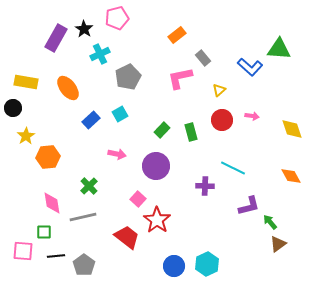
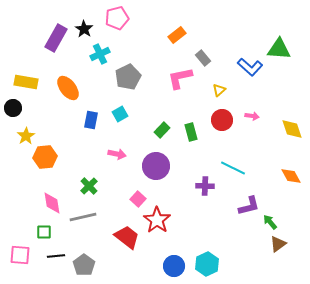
blue rectangle at (91, 120): rotated 36 degrees counterclockwise
orange hexagon at (48, 157): moved 3 px left
pink square at (23, 251): moved 3 px left, 4 px down
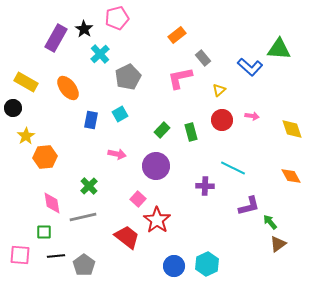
cyan cross at (100, 54): rotated 18 degrees counterclockwise
yellow rectangle at (26, 82): rotated 20 degrees clockwise
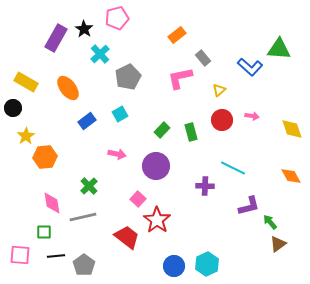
blue rectangle at (91, 120): moved 4 px left, 1 px down; rotated 42 degrees clockwise
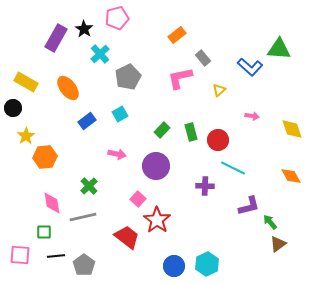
red circle at (222, 120): moved 4 px left, 20 px down
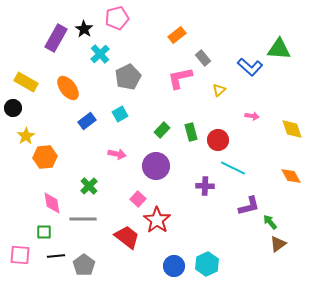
gray line at (83, 217): moved 2 px down; rotated 12 degrees clockwise
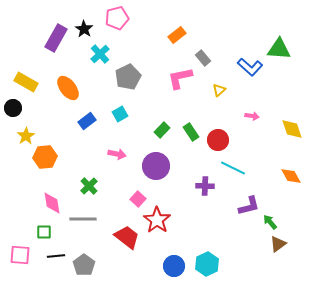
green rectangle at (191, 132): rotated 18 degrees counterclockwise
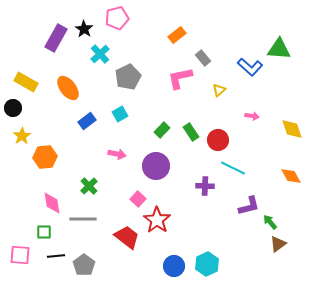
yellow star at (26, 136): moved 4 px left
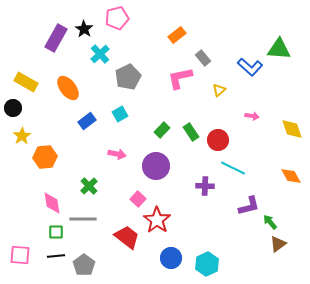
green square at (44, 232): moved 12 px right
blue circle at (174, 266): moved 3 px left, 8 px up
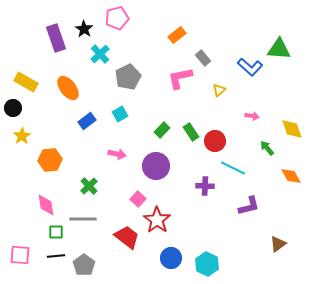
purple rectangle at (56, 38): rotated 48 degrees counterclockwise
red circle at (218, 140): moved 3 px left, 1 px down
orange hexagon at (45, 157): moved 5 px right, 3 px down
pink diamond at (52, 203): moved 6 px left, 2 px down
green arrow at (270, 222): moved 3 px left, 74 px up
cyan hexagon at (207, 264): rotated 10 degrees counterclockwise
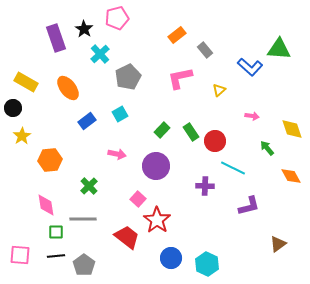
gray rectangle at (203, 58): moved 2 px right, 8 px up
